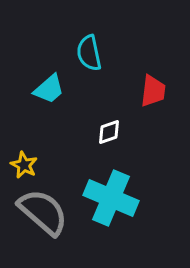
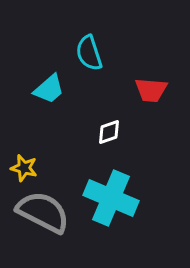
cyan semicircle: rotated 6 degrees counterclockwise
red trapezoid: moved 2 px left, 1 px up; rotated 88 degrees clockwise
yellow star: moved 3 px down; rotated 12 degrees counterclockwise
gray semicircle: rotated 14 degrees counterclockwise
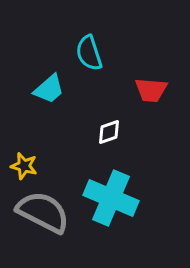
yellow star: moved 2 px up
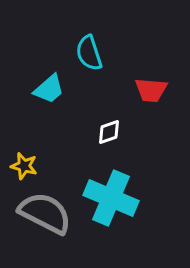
gray semicircle: moved 2 px right, 1 px down
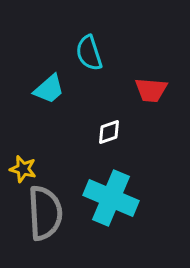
yellow star: moved 1 px left, 3 px down
gray semicircle: rotated 60 degrees clockwise
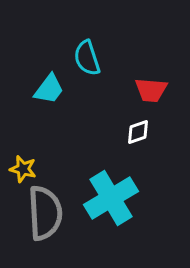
cyan semicircle: moved 2 px left, 5 px down
cyan trapezoid: rotated 12 degrees counterclockwise
white diamond: moved 29 px right
cyan cross: rotated 36 degrees clockwise
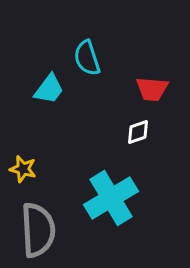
red trapezoid: moved 1 px right, 1 px up
gray semicircle: moved 7 px left, 17 px down
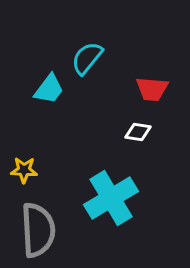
cyan semicircle: rotated 57 degrees clockwise
white diamond: rotated 28 degrees clockwise
yellow star: moved 1 px right, 1 px down; rotated 12 degrees counterclockwise
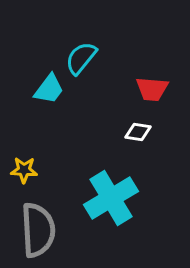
cyan semicircle: moved 6 px left
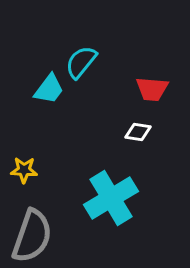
cyan semicircle: moved 4 px down
gray semicircle: moved 6 px left, 6 px down; rotated 22 degrees clockwise
